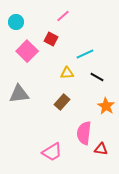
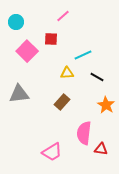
red square: rotated 24 degrees counterclockwise
cyan line: moved 2 px left, 1 px down
orange star: moved 1 px up
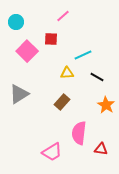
gray triangle: rotated 25 degrees counterclockwise
pink semicircle: moved 5 px left
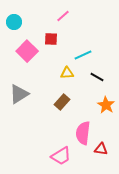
cyan circle: moved 2 px left
pink semicircle: moved 4 px right
pink trapezoid: moved 9 px right, 4 px down
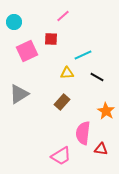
pink square: rotated 20 degrees clockwise
orange star: moved 6 px down
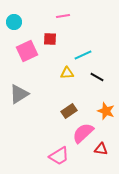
pink line: rotated 32 degrees clockwise
red square: moved 1 px left
brown rectangle: moved 7 px right, 9 px down; rotated 14 degrees clockwise
orange star: rotated 12 degrees counterclockwise
pink semicircle: rotated 40 degrees clockwise
pink trapezoid: moved 2 px left
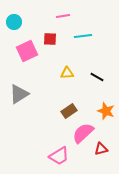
cyan line: moved 19 px up; rotated 18 degrees clockwise
red triangle: rotated 24 degrees counterclockwise
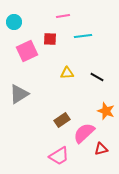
brown rectangle: moved 7 px left, 9 px down
pink semicircle: moved 1 px right
